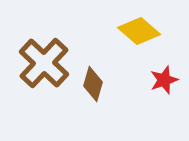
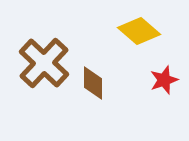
brown diamond: moved 1 px up; rotated 16 degrees counterclockwise
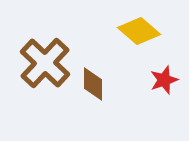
brown cross: moved 1 px right
brown diamond: moved 1 px down
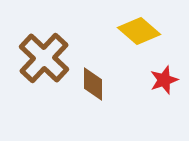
brown cross: moved 1 px left, 5 px up
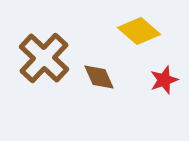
brown diamond: moved 6 px right, 7 px up; rotated 24 degrees counterclockwise
